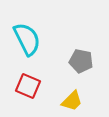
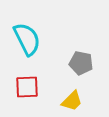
gray pentagon: moved 2 px down
red square: moved 1 px left, 1 px down; rotated 25 degrees counterclockwise
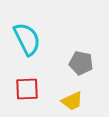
red square: moved 2 px down
yellow trapezoid: rotated 20 degrees clockwise
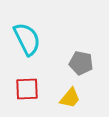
yellow trapezoid: moved 2 px left, 3 px up; rotated 25 degrees counterclockwise
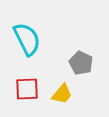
gray pentagon: rotated 15 degrees clockwise
yellow trapezoid: moved 8 px left, 4 px up
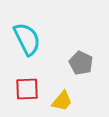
yellow trapezoid: moved 7 px down
